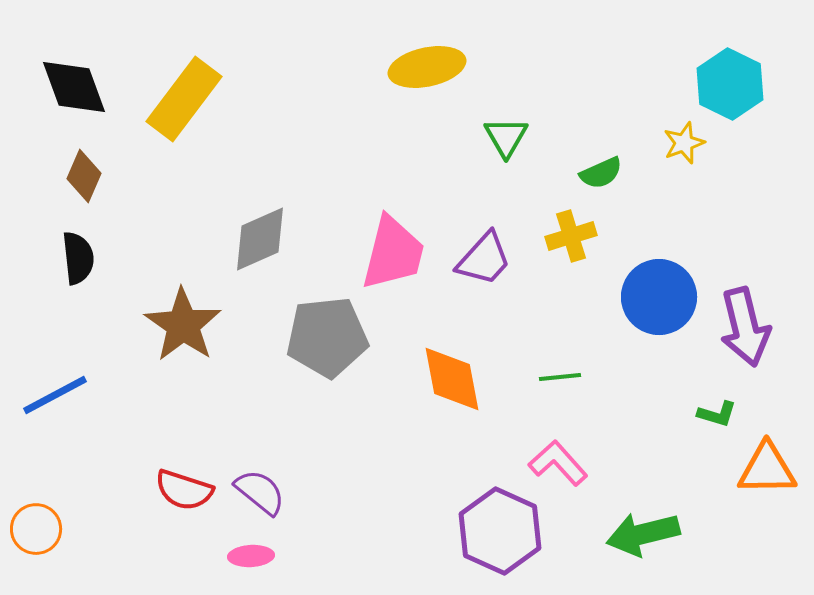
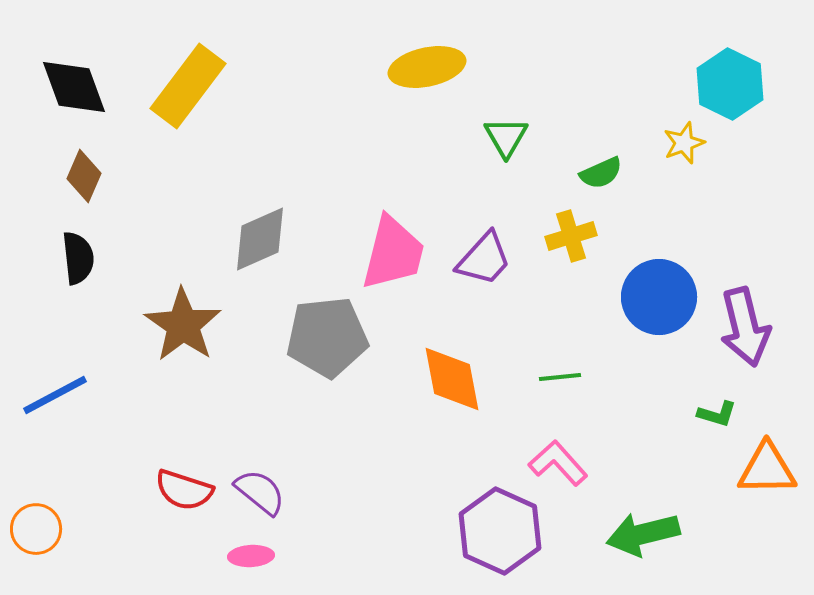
yellow rectangle: moved 4 px right, 13 px up
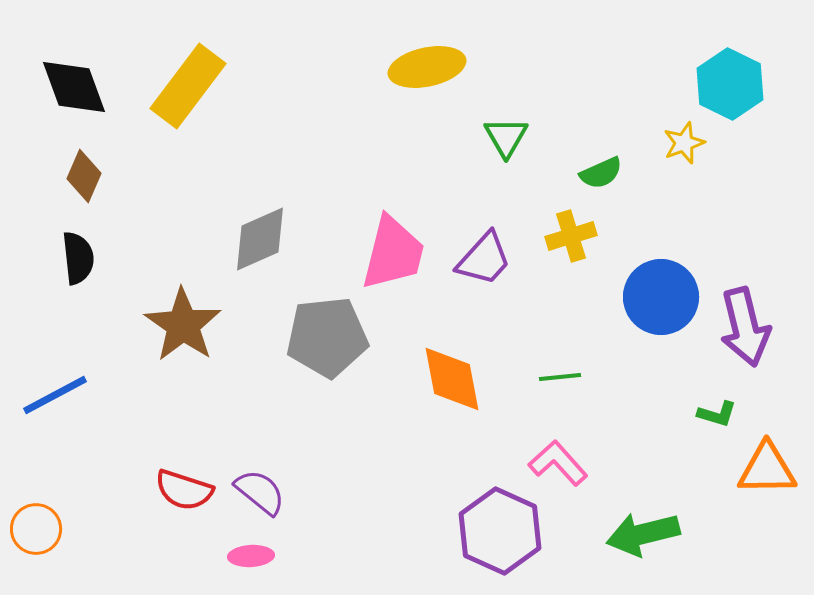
blue circle: moved 2 px right
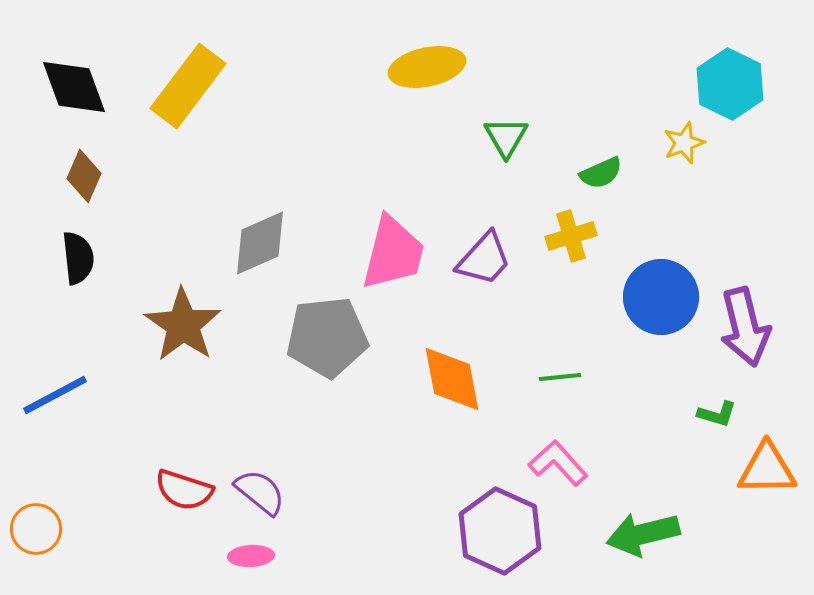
gray diamond: moved 4 px down
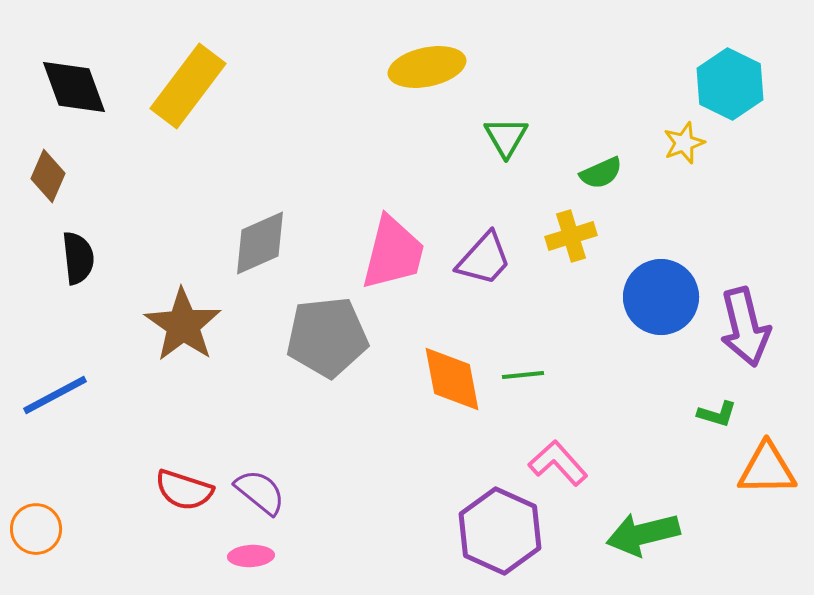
brown diamond: moved 36 px left
green line: moved 37 px left, 2 px up
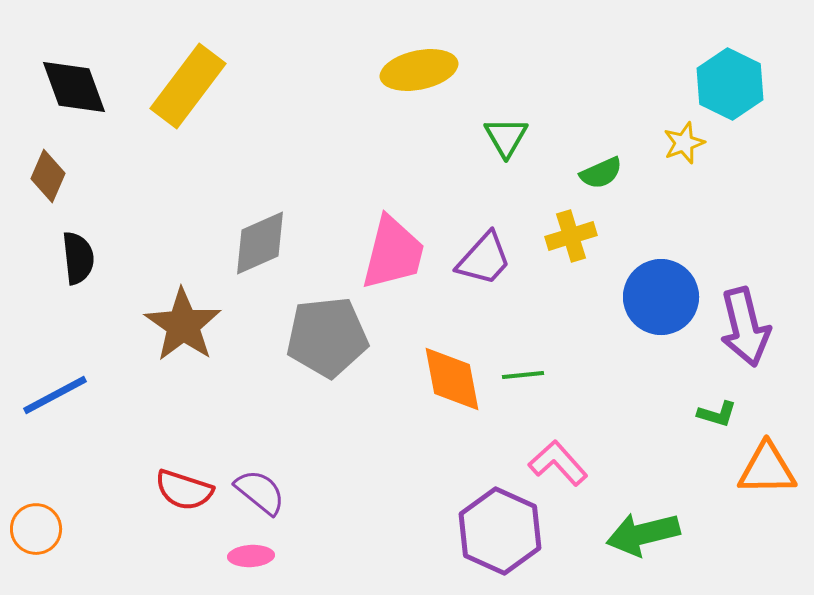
yellow ellipse: moved 8 px left, 3 px down
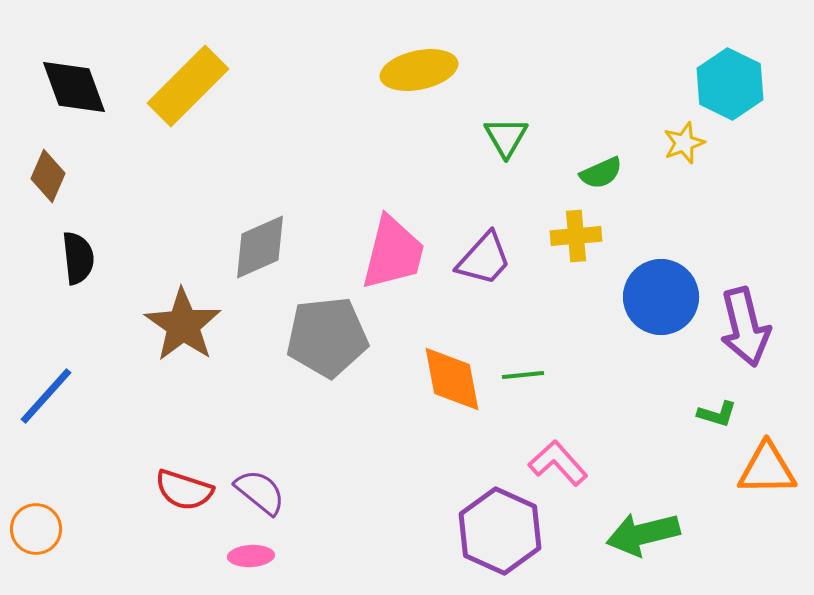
yellow rectangle: rotated 8 degrees clockwise
yellow cross: moved 5 px right; rotated 12 degrees clockwise
gray diamond: moved 4 px down
blue line: moved 9 px left, 1 px down; rotated 20 degrees counterclockwise
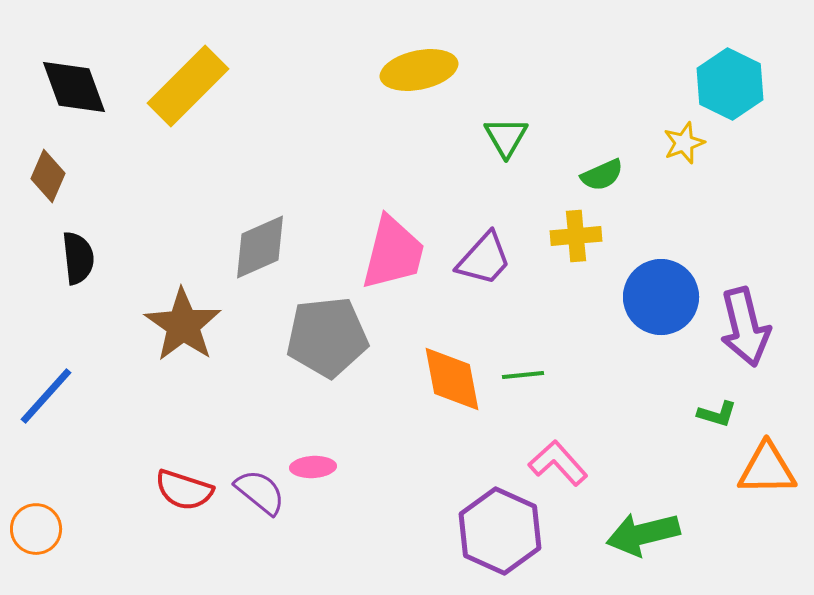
green semicircle: moved 1 px right, 2 px down
pink ellipse: moved 62 px right, 89 px up
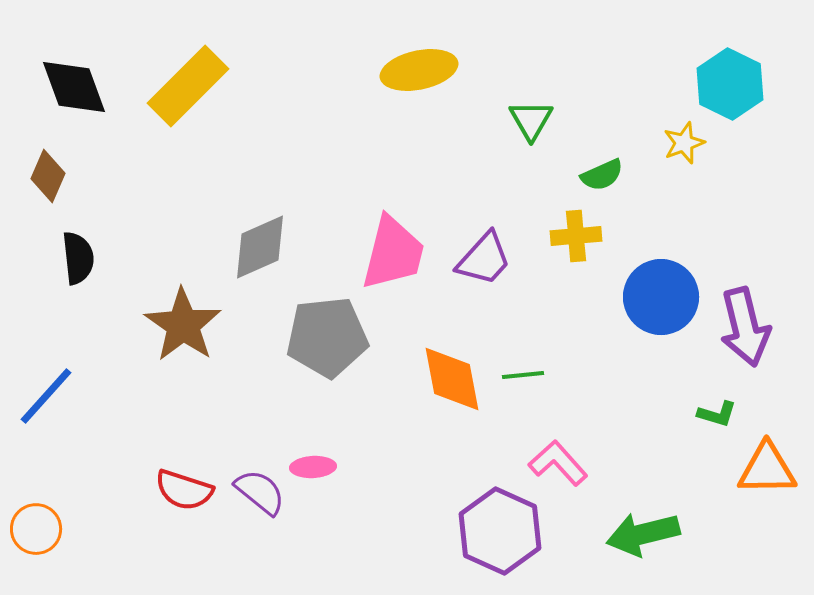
green triangle: moved 25 px right, 17 px up
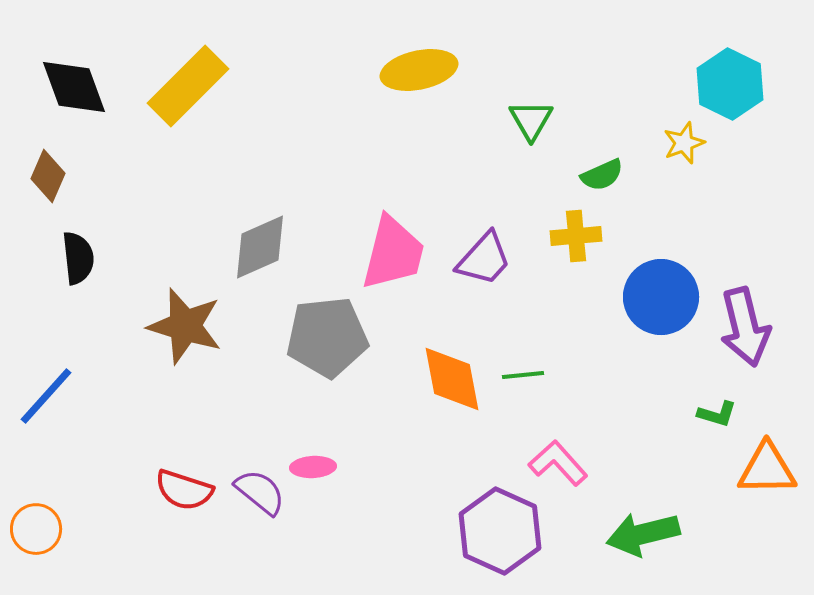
brown star: moved 2 px right, 1 px down; rotated 18 degrees counterclockwise
